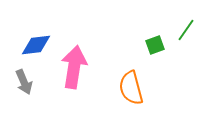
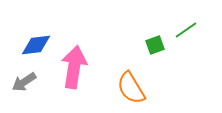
green line: rotated 20 degrees clockwise
gray arrow: rotated 80 degrees clockwise
orange semicircle: rotated 16 degrees counterclockwise
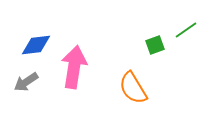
gray arrow: moved 2 px right
orange semicircle: moved 2 px right
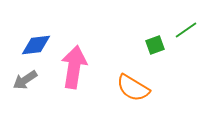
gray arrow: moved 1 px left, 2 px up
orange semicircle: rotated 28 degrees counterclockwise
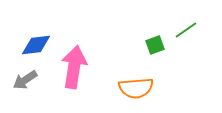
orange semicircle: moved 3 px right; rotated 36 degrees counterclockwise
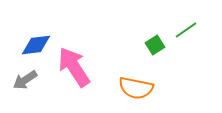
green square: rotated 12 degrees counterclockwise
pink arrow: rotated 42 degrees counterclockwise
orange semicircle: rotated 16 degrees clockwise
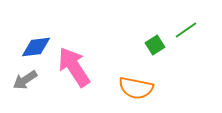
blue diamond: moved 2 px down
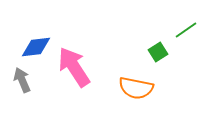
green square: moved 3 px right, 7 px down
gray arrow: moved 3 px left; rotated 100 degrees clockwise
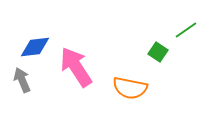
blue diamond: moved 1 px left
green square: rotated 24 degrees counterclockwise
pink arrow: moved 2 px right
orange semicircle: moved 6 px left
